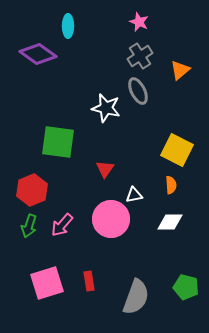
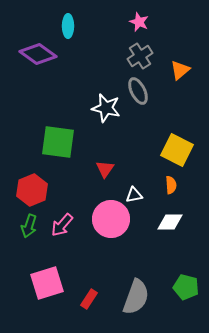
red rectangle: moved 18 px down; rotated 42 degrees clockwise
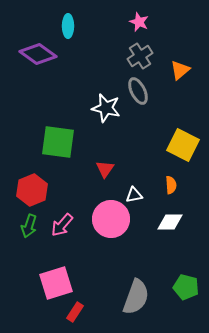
yellow square: moved 6 px right, 5 px up
pink square: moved 9 px right
red rectangle: moved 14 px left, 13 px down
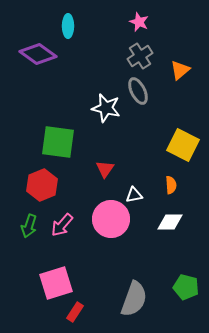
red hexagon: moved 10 px right, 5 px up
gray semicircle: moved 2 px left, 2 px down
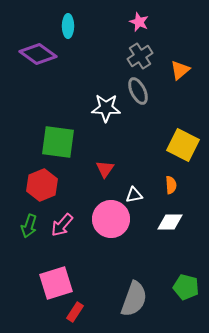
white star: rotated 12 degrees counterclockwise
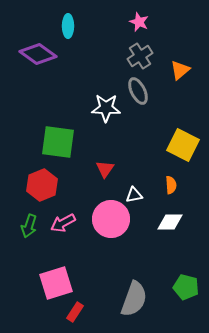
pink arrow: moved 1 px right, 2 px up; rotated 20 degrees clockwise
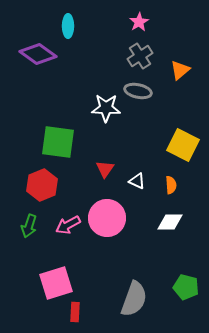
pink star: rotated 18 degrees clockwise
gray ellipse: rotated 52 degrees counterclockwise
white triangle: moved 3 px right, 14 px up; rotated 36 degrees clockwise
pink circle: moved 4 px left, 1 px up
pink arrow: moved 5 px right, 2 px down
red rectangle: rotated 30 degrees counterclockwise
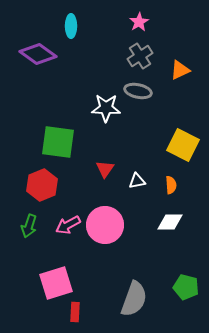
cyan ellipse: moved 3 px right
orange triangle: rotated 15 degrees clockwise
white triangle: rotated 36 degrees counterclockwise
pink circle: moved 2 px left, 7 px down
